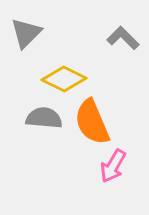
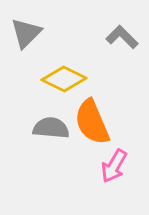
gray L-shape: moved 1 px left, 1 px up
gray semicircle: moved 7 px right, 10 px down
pink arrow: moved 1 px right
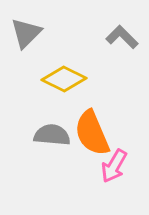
orange semicircle: moved 11 px down
gray semicircle: moved 1 px right, 7 px down
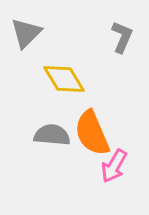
gray L-shape: rotated 68 degrees clockwise
yellow diamond: rotated 33 degrees clockwise
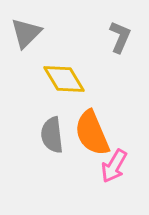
gray L-shape: moved 2 px left
gray semicircle: rotated 102 degrees counterclockwise
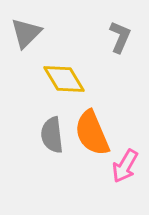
pink arrow: moved 11 px right
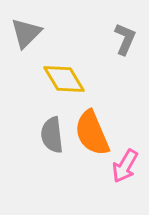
gray L-shape: moved 5 px right, 2 px down
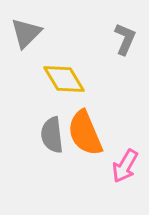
orange semicircle: moved 7 px left
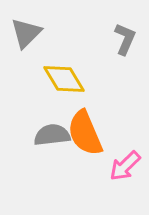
gray semicircle: rotated 90 degrees clockwise
pink arrow: rotated 16 degrees clockwise
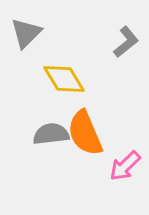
gray L-shape: moved 1 px right, 3 px down; rotated 28 degrees clockwise
gray semicircle: moved 1 px left, 1 px up
